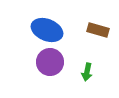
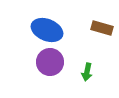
brown rectangle: moved 4 px right, 2 px up
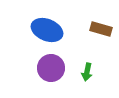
brown rectangle: moved 1 px left, 1 px down
purple circle: moved 1 px right, 6 px down
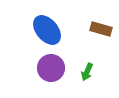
blue ellipse: rotated 28 degrees clockwise
green arrow: rotated 12 degrees clockwise
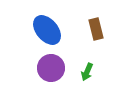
brown rectangle: moved 5 px left; rotated 60 degrees clockwise
